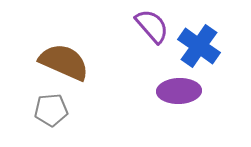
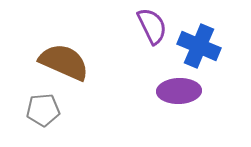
purple semicircle: rotated 15 degrees clockwise
blue cross: rotated 12 degrees counterclockwise
gray pentagon: moved 8 px left
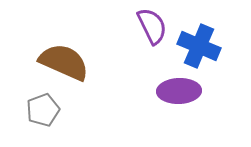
gray pentagon: rotated 16 degrees counterclockwise
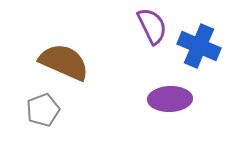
purple ellipse: moved 9 px left, 8 px down
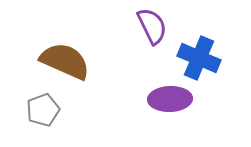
blue cross: moved 12 px down
brown semicircle: moved 1 px right, 1 px up
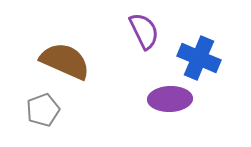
purple semicircle: moved 8 px left, 5 px down
